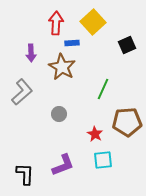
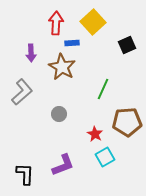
cyan square: moved 2 px right, 3 px up; rotated 24 degrees counterclockwise
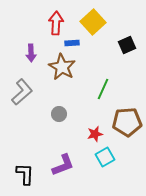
red star: rotated 28 degrees clockwise
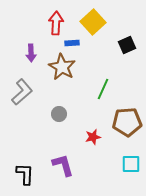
red star: moved 2 px left, 3 px down
cyan square: moved 26 px right, 7 px down; rotated 30 degrees clockwise
purple L-shape: rotated 85 degrees counterclockwise
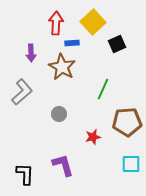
black square: moved 10 px left, 1 px up
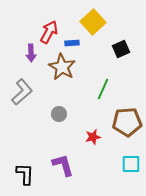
red arrow: moved 7 px left, 9 px down; rotated 25 degrees clockwise
black square: moved 4 px right, 5 px down
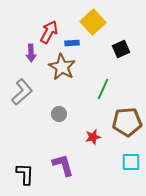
cyan square: moved 2 px up
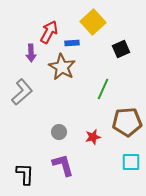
gray circle: moved 18 px down
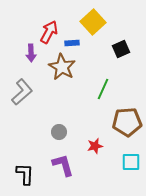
red star: moved 2 px right, 9 px down
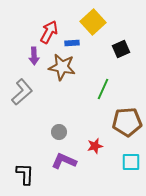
purple arrow: moved 3 px right, 3 px down
brown star: rotated 20 degrees counterclockwise
purple L-shape: moved 1 px right, 4 px up; rotated 50 degrees counterclockwise
